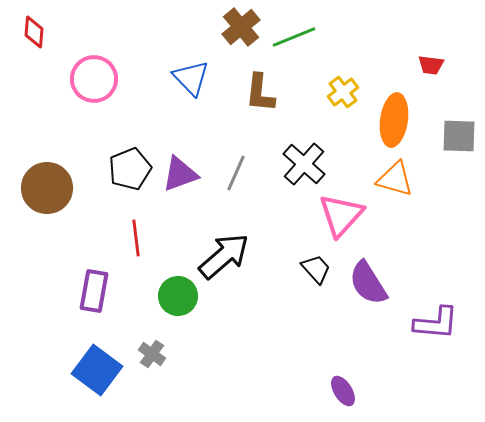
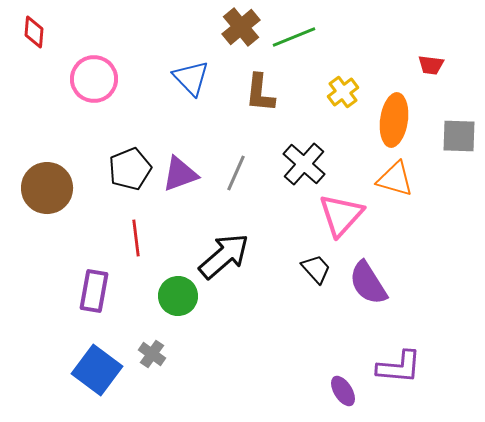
purple L-shape: moved 37 px left, 44 px down
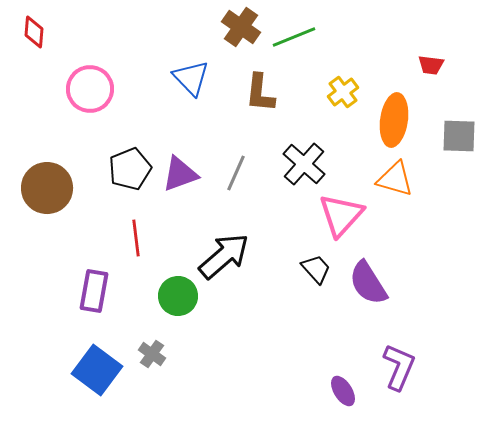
brown cross: rotated 15 degrees counterclockwise
pink circle: moved 4 px left, 10 px down
purple L-shape: rotated 72 degrees counterclockwise
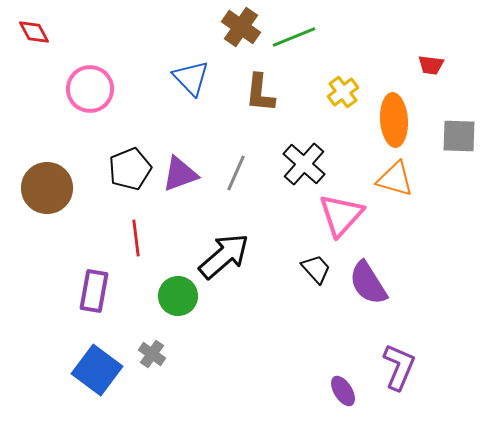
red diamond: rotated 32 degrees counterclockwise
orange ellipse: rotated 12 degrees counterclockwise
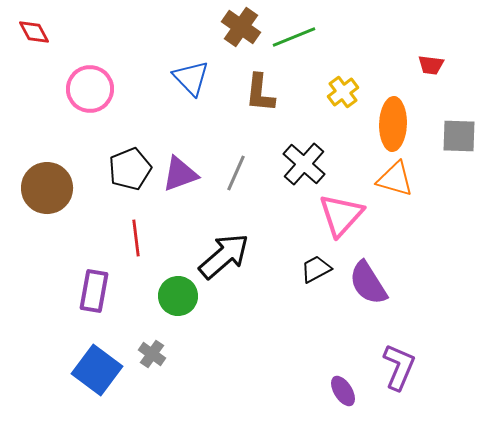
orange ellipse: moved 1 px left, 4 px down; rotated 6 degrees clockwise
black trapezoid: rotated 76 degrees counterclockwise
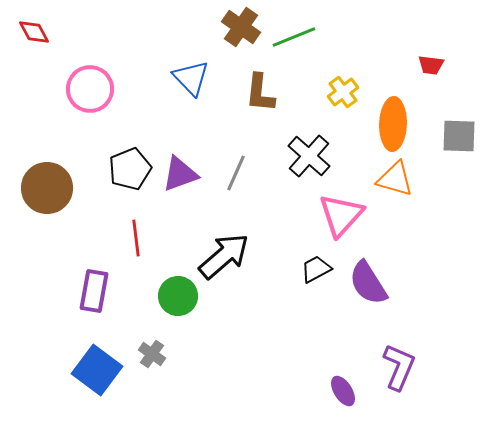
black cross: moved 5 px right, 8 px up
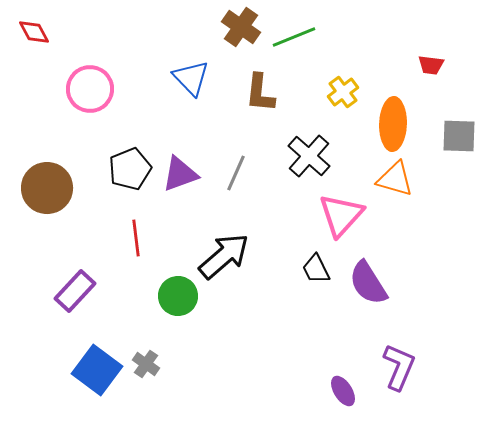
black trapezoid: rotated 88 degrees counterclockwise
purple rectangle: moved 19 px left; rotated 33 degrees clockwise
gray cross: moved 6 px left, 10 px down
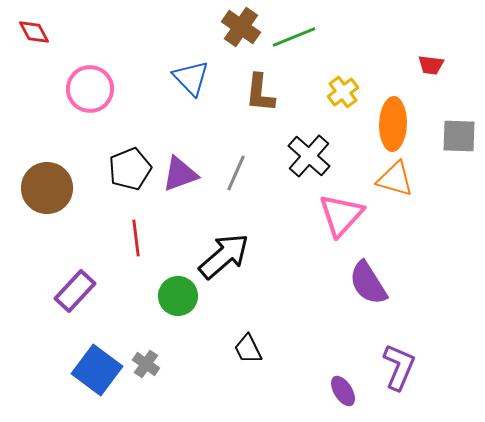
black trapezoid: moved 68 px left, 80 px down
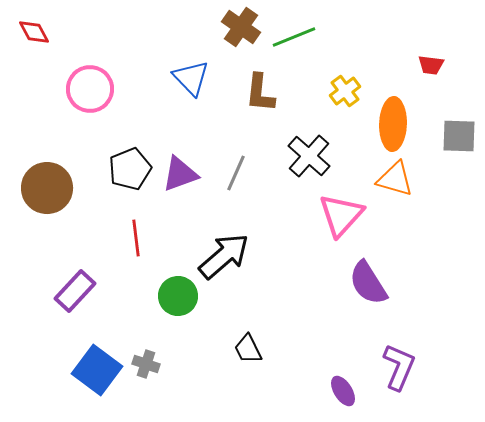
yellow cross: moved 2 px right, 1 px up
gray cross: rotated 16 degrees counterclockwise
